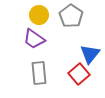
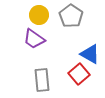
blue triangle: rotated 40 degrees counterclockwise
gray rectangle: moved 3 px right, 7 px down
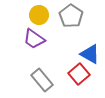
gray rectangle: rotated 35 degrees counterclockwise
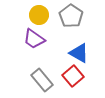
blue triangle: moved 11 px left, 1 px up
red square: moved 6 px left, 2 px down
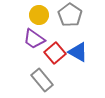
gray pentagon: moved 1 px left, 1 px up
blue triangle: moved 1 px left, 1 px up
red square: moved 18 px left, 23 px up
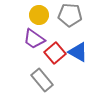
gray pentagon: rotated 30 degrees counterclockwise
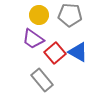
purple trapezoid: moved 1 px left
